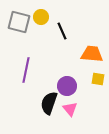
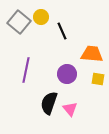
gray square: rotated 25 degrees clockwise
purple circle: moved 12 px up
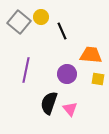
orange trapezoid: moved 1 px left, 1 px down
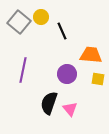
purple line: moved 3 px left
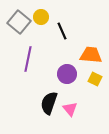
purple line: moved 5 px right, 11 px up
yellow square: moved 3 px left; rotated 16 degrees clockwise
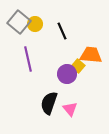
yellow circle: moved 6 px left, 7 px down
purple line: rotated 25 degrees counterclockwise
yellow square: moved 17 px left, 13 px up; rotated 16 degrees clockwise
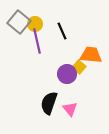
purple line: moved 9 px right, 18 px up
yellow square: moved 1 px right, 1 px down
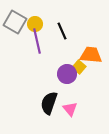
gray square: moved 4 px left; rotated 10 degrees counterclockwise
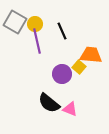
purple circle: moved 5 px left
black semicircle: rotated 70 degrees counterclockwise
pink triangle: rotated 28 degrees counterclockwise
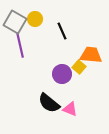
yellow circle: moved 5 px up
purple line: moved 17 px left, 4 px down
